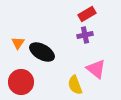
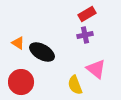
orange triangle: rotated 32 degrees counterclockwise
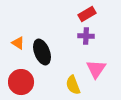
purple cross: moved 1 px right, 1 px down; rotated 14 degrees clockwise
black ellipse: rotated 40 degrees clockwise
pink triangle: rotated 25 degrees clockwise
yellow semicircle: moved 2 px left
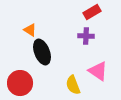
red rectangle: moved 5 px right, 2 px up
orange triangle: moved 12 px right, 13 px up
pink triangle: moved 2 px right, 2 px down; rotated 30 degrees counterclockwise
red circle: moved 1 px left, 1 px down
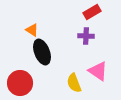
orange triangle: moved 2 px right
yellow semicircle: moved 1 px right, 2 px up
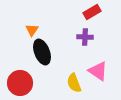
orange triangle: rotated 32 degrees clockwise
purple cross: moved 1 px left, 1 px down
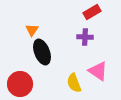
red circle: moved 1 px down
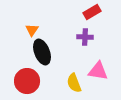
pink triangle: rotated 25 degrees counterclockwise
red circle: moved 7 px right, 3 px up
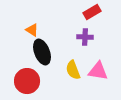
orange triangle: rotated 32 degrees counterclockwise
yellow semicircle: moved 1 px left, 13 px up
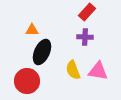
red rectangle: moved 5 px left; rotated 18 degrees counterclockwise
orange triangle: rotated 32 degrees counterclockwise
black ellipse: rotated 45 degrees clockwise
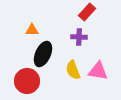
purple cross: moved 6 px left
black ellipse: moved 1 px right, 2 px down
